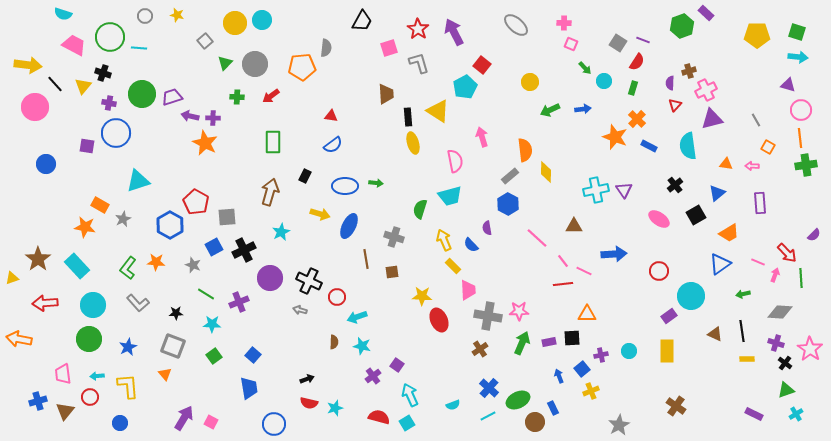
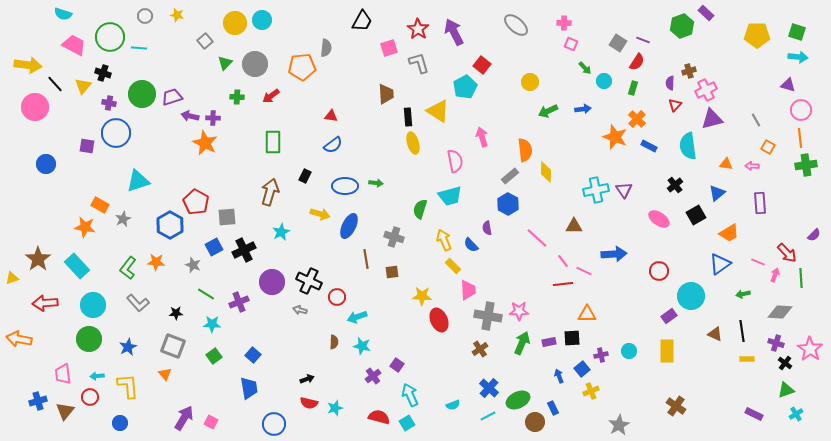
green arrow at (550, 110): moved 2 px left, 1 px down
purple circle at (270, 278): moved 2 px right, 4 px down
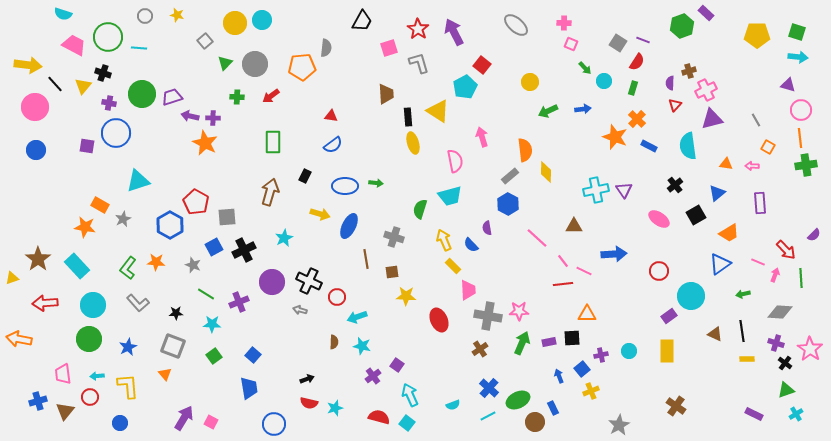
green circle at (110, 37): moved 2 px left
blue circle at (46, 164): moved 10 px left, 14 px up
cyan star at (281, 232): moved 3 px right, 6 px down
red arrow at (787, 253): moved 1 px left, 3 px up
yellow star at (422, 296): moved 16 px left
cyan square at (407, 423): rotated 21 degrees counterclockwise
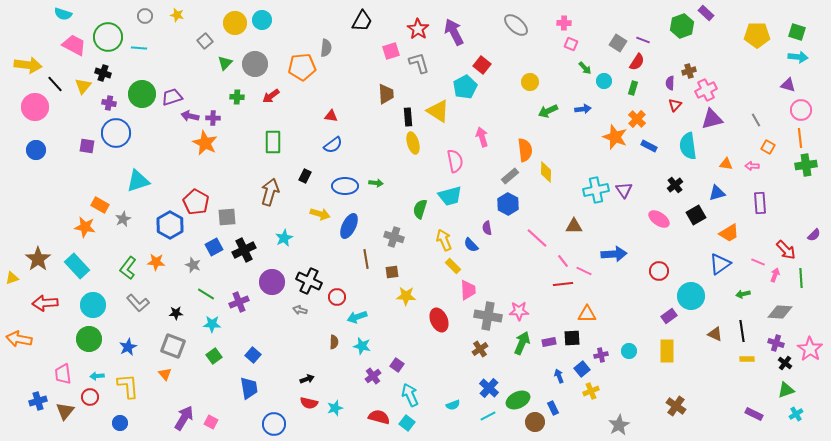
pink square at (389, 48): moved 2 px right, 3 px down
blue triangle at (717, 193): rotated 24 degrees clockwise
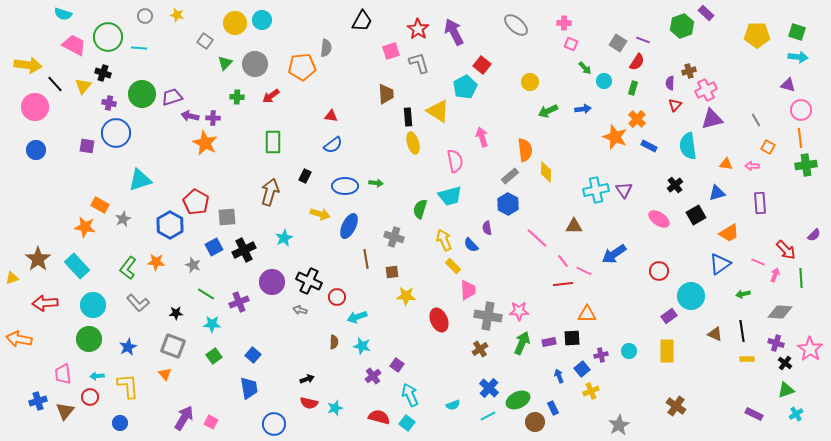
gray square at (205, 41): rotated 14 degrees counterclockwise
cyan triangle at (138, 181): moved 2 px right, 1 px up
blue arrow at (614, 254): rotated 150 degrees clockwise
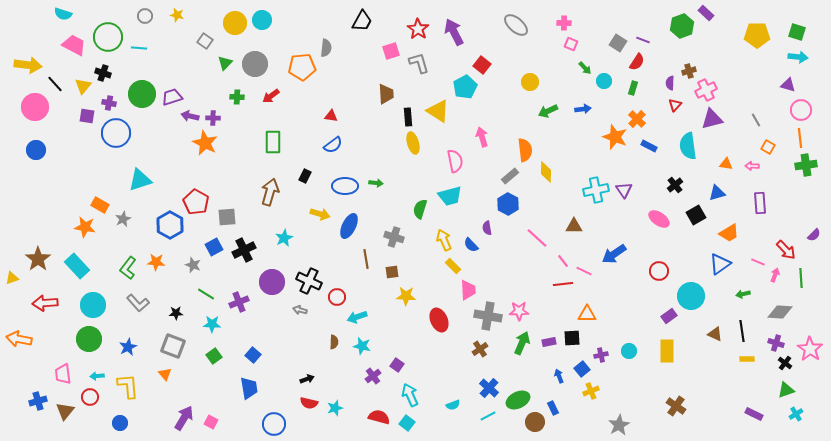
purple square at (87, 146): moved 30 px up
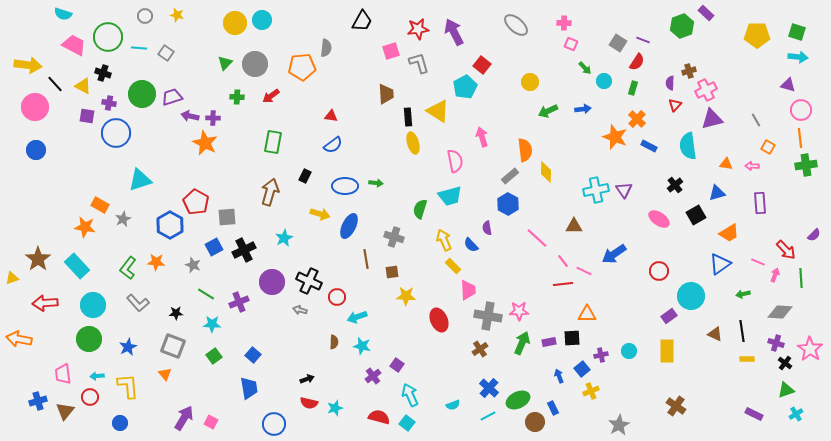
red star at (418, 29): rotated 30 degrees clockwise
gray square at (205, 41): moved 39 px left, 12 px down
yellow triangle at (83, 86): rotated 42 degrees counterclockwise
green rectangle at (273, 142): rotated 10 degrees clockwise
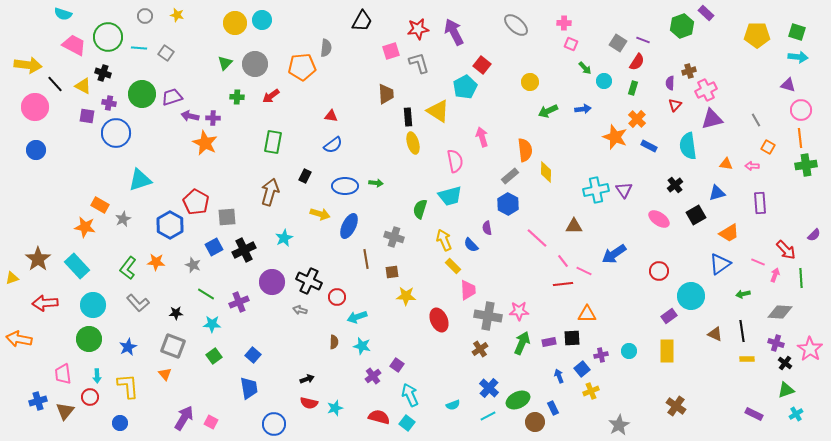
cyan arrow at (97, 376): rotated 88 degrees counterclockwise
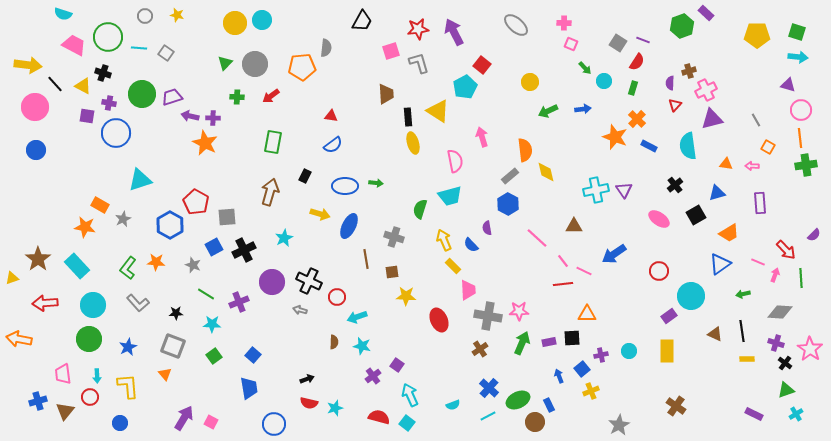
yellow diamond at (546, 172): rotated 15 degrees counterclockwise
blue rectangle at (553, 408): moved 4 px left, 3 px up
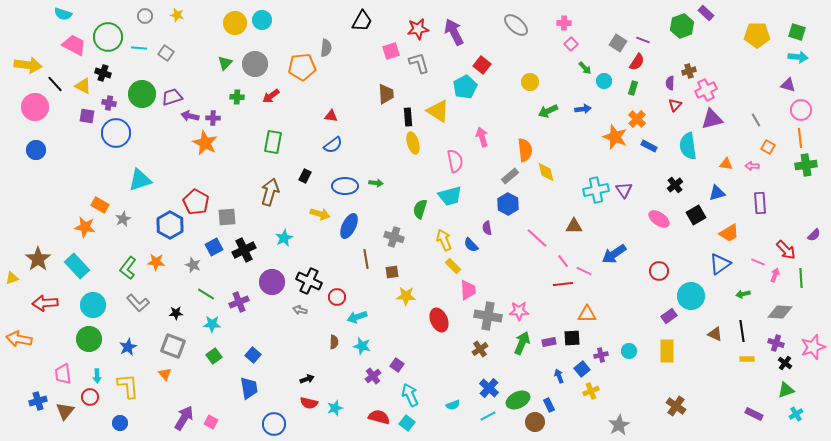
pink square at (571, 44): rotated 24 degrees clockwise
pink star at (810, 349): moved 3 px right, 2 px up; rotated 20 degrees clockwise
